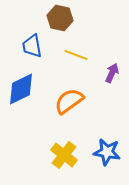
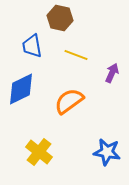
yellow cross: moved 25 px left, 3 px up
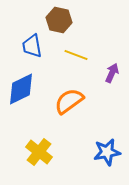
brown hexagon: moved 1 px left, 2 px down
blue star: rotated 20 degrees counterclockwise
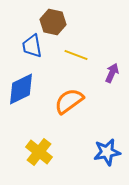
brown hexagon: moved 6 px left, 2 px down
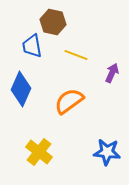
blue diamond: rotated 40 degrees counterclockwise
blue star: rotated 16 degrees clockwise
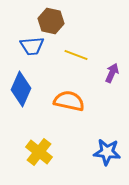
brown hexagon: moved 2 px left, 1 px up
blue trapezoid: rotated 85 degrees counterclockwise
orange semicircle: rotated 48 degrees clockwise
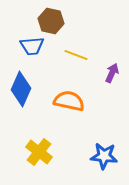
blue star: moved 3 px left, 4 px down
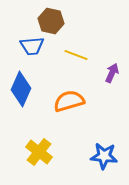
orange semicircle: rotated 28 degrees counterclockwise
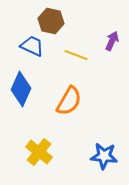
blue trapezoid: rotated 150 degrees counterclockwise
purple arrow: moved 32 px up
orange semicircle: rotated 136 degrees clockwise
